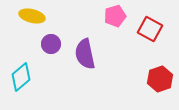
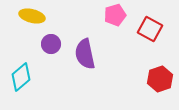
pink pentagon: moved 1 px up
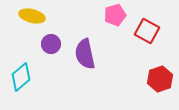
red square: moved 3 px left, 2 px down
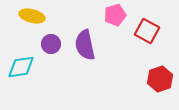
purple semicircle: moved 9 px up
cyan diamond: moved 10 px up; rotated 32 degrees clockwise
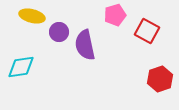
purple circle: moved 8 px right, 12 px up
